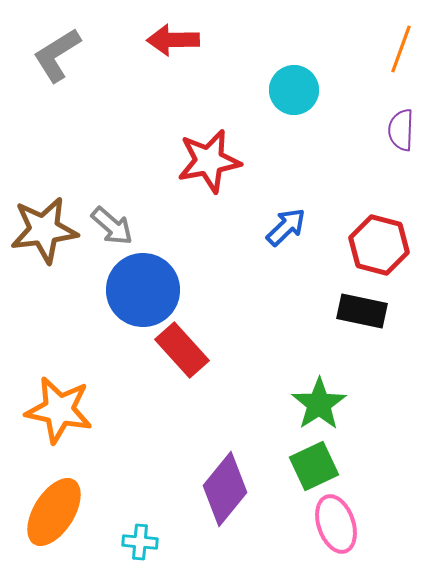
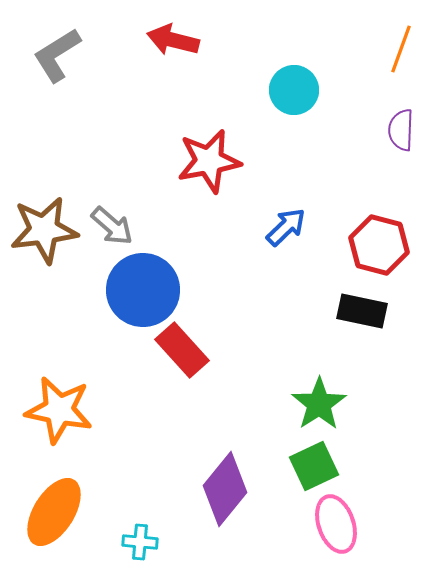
red arrow: rotated 15 degrees clockwise
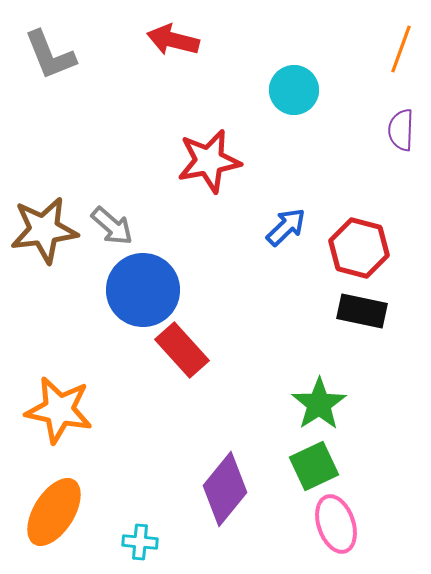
gray L-shape: moved 7 px left; rotated 80 degrees counterclockwise
red hexagon: moved 20 px left, 3 px down
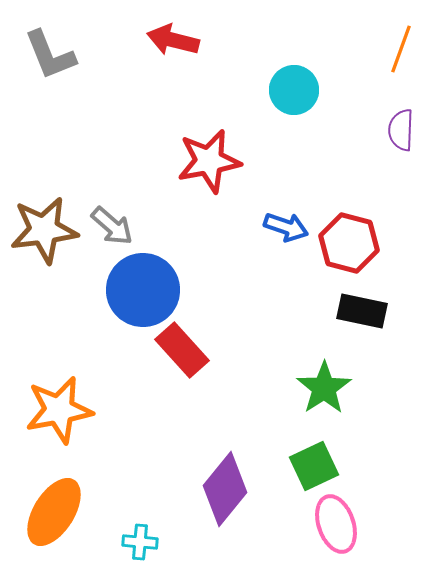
blue arrow: rotated 63 degrees clockwise
red hexagon: moved 10 px left, 5 px up
green star: moved 5 px right, 16 px up
orange star: rotated 22 degrees counterclockwise
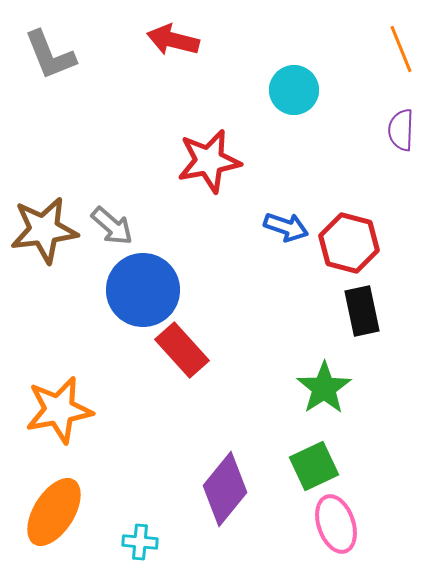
orange line: rotated 42 degrees counterclockwise
black rectangle: rotated 66 degrees clockwise
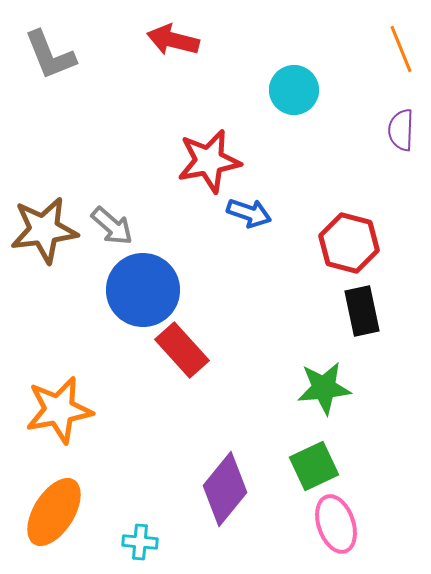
blue arrow: moved 37 px left, 14 px up
green star: rotated 28 degrees clockwise
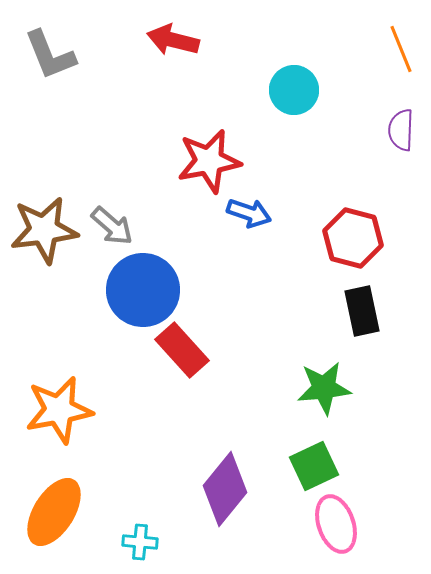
red hexagon: moved 4 px right, 5 px up
